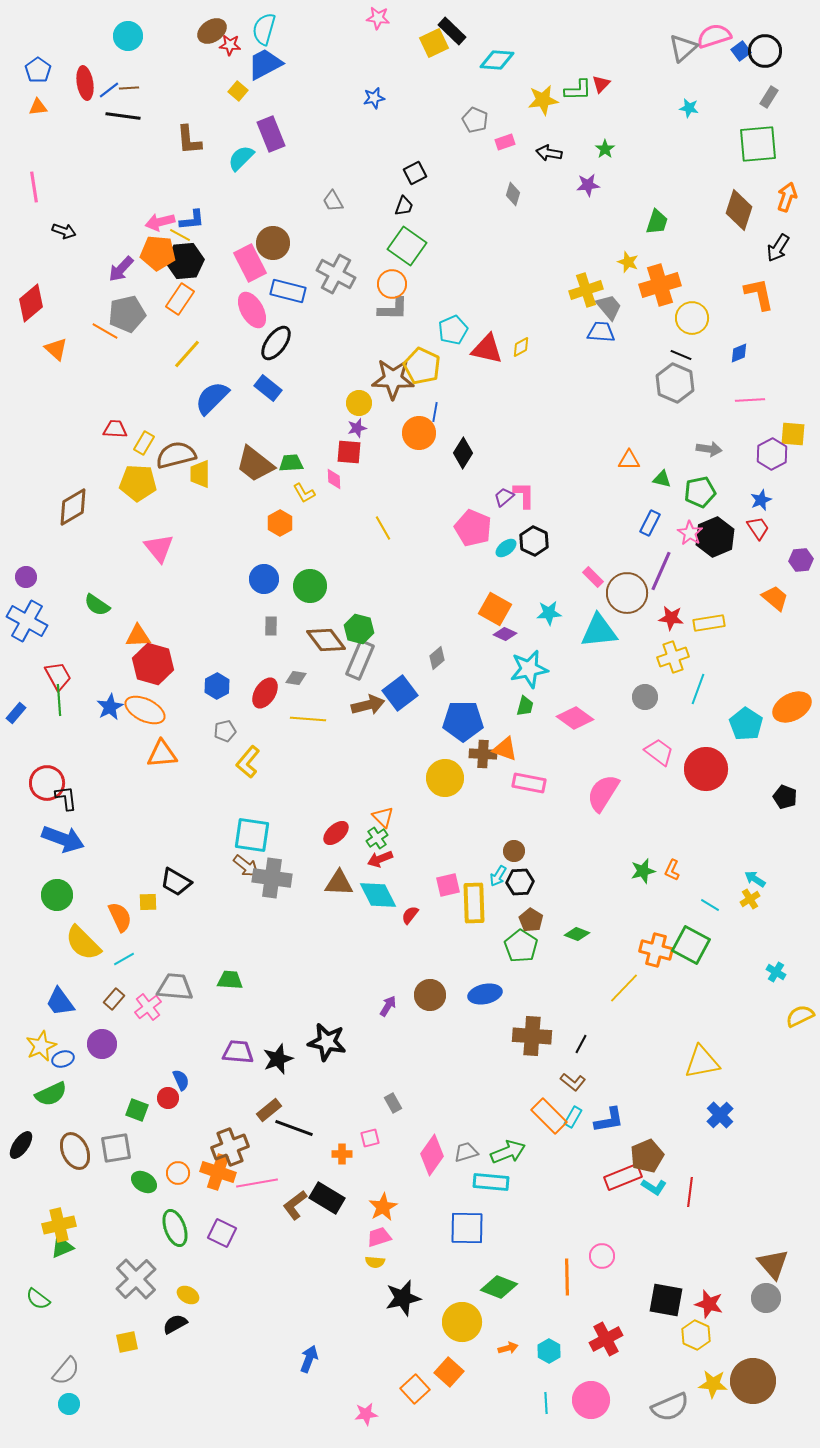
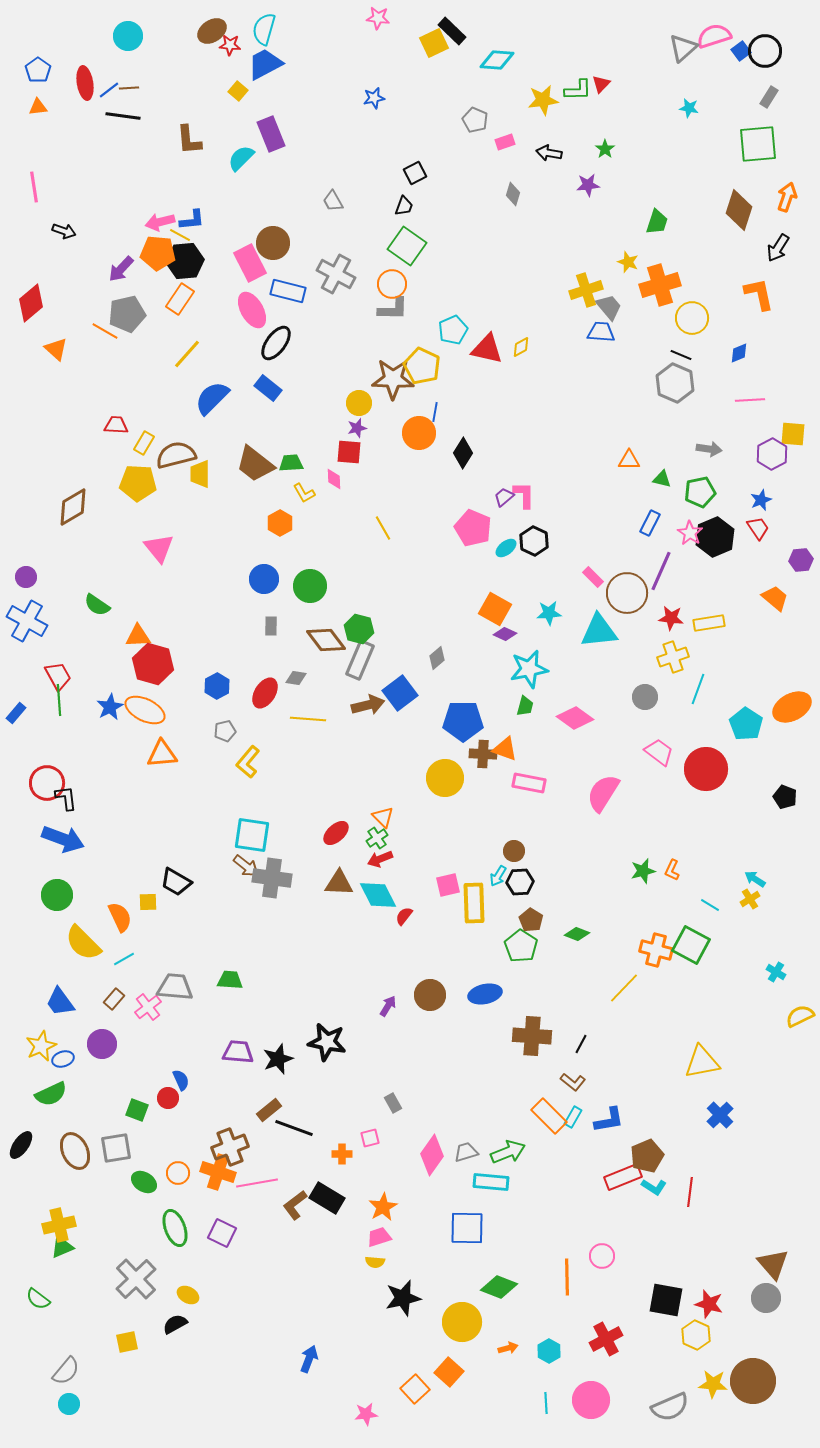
red trapezoid at (115, 429): moved 1 px right, 4 px up
red semicircle at (410, 915): moved 6 px left, 1 px down
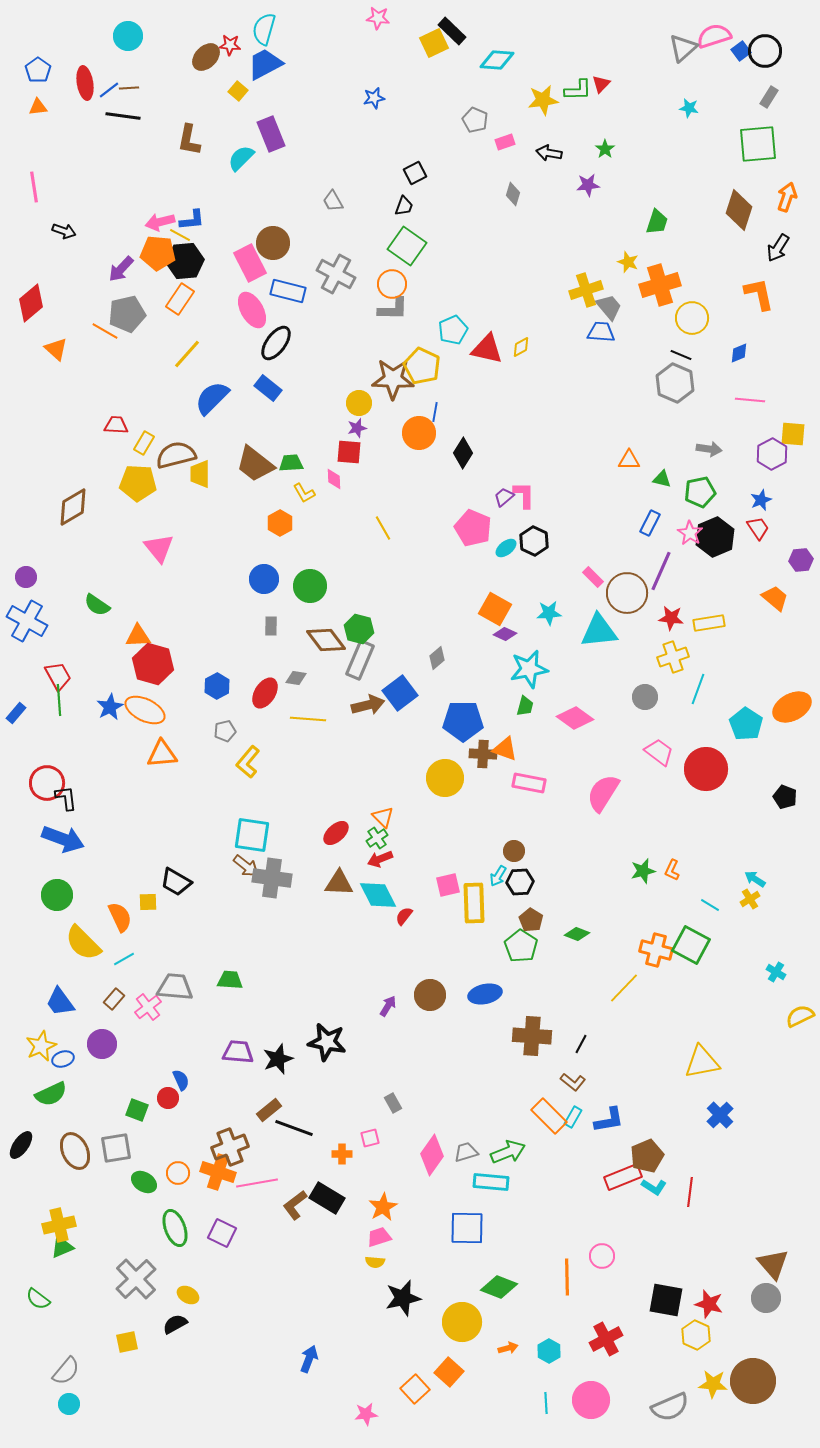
brown ellipse at (212, 31): moved 6 px left, 26 px down; rotated 12 degrees counterclockwise
brown L-shape at (189, 140): rotated 16 degrees clockwise
pink line at (750, 400): rotated 8 degrees clockwise
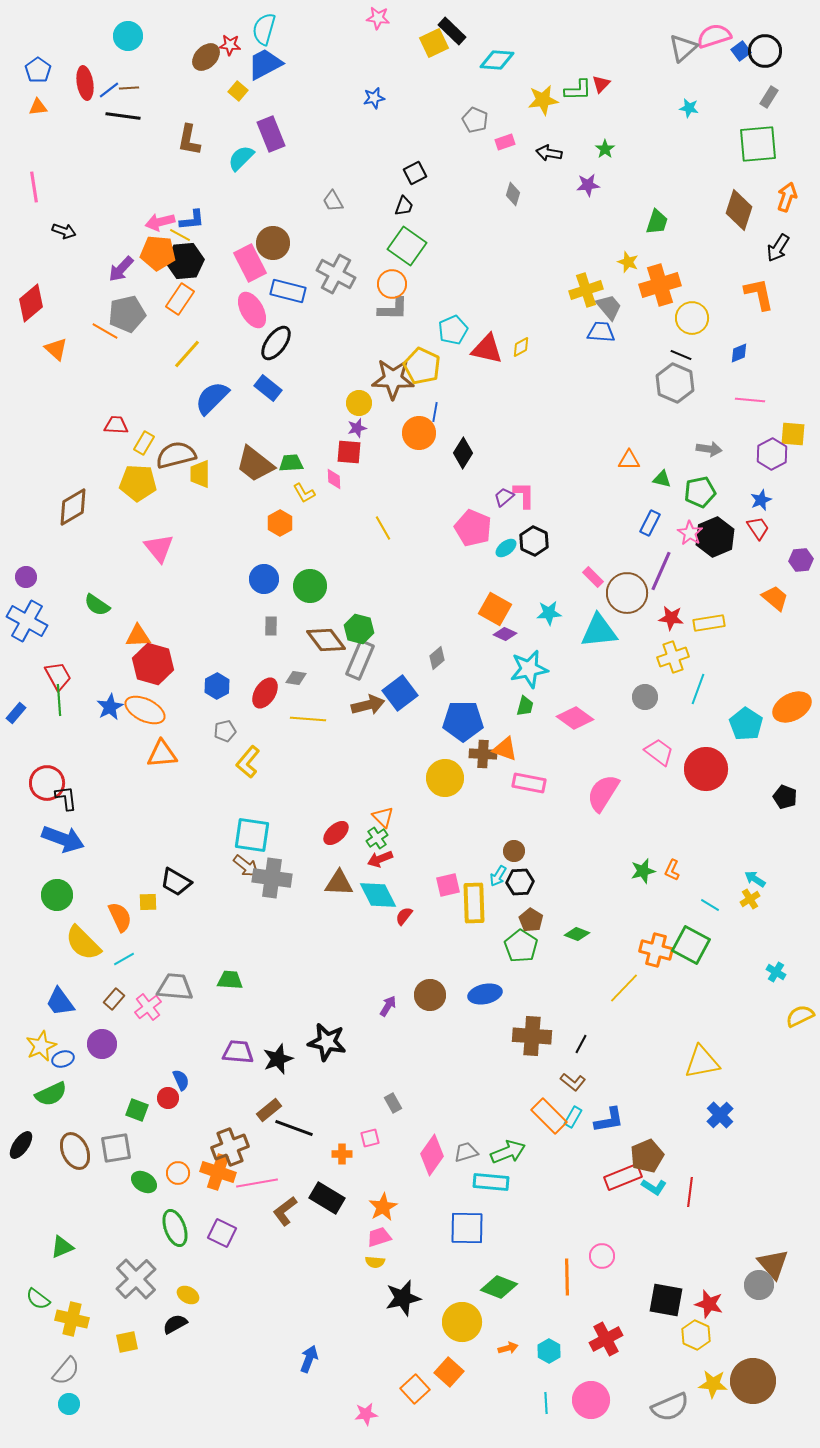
brown L-shape at (295, 1205): moved 10 px left, 6 px down
yellow cross at (59, 1225): moved 13 px right, 94 px down; rotated 28 degrees clockwise
gray circle at (766, 1298): moved 7 px left, 13 px up
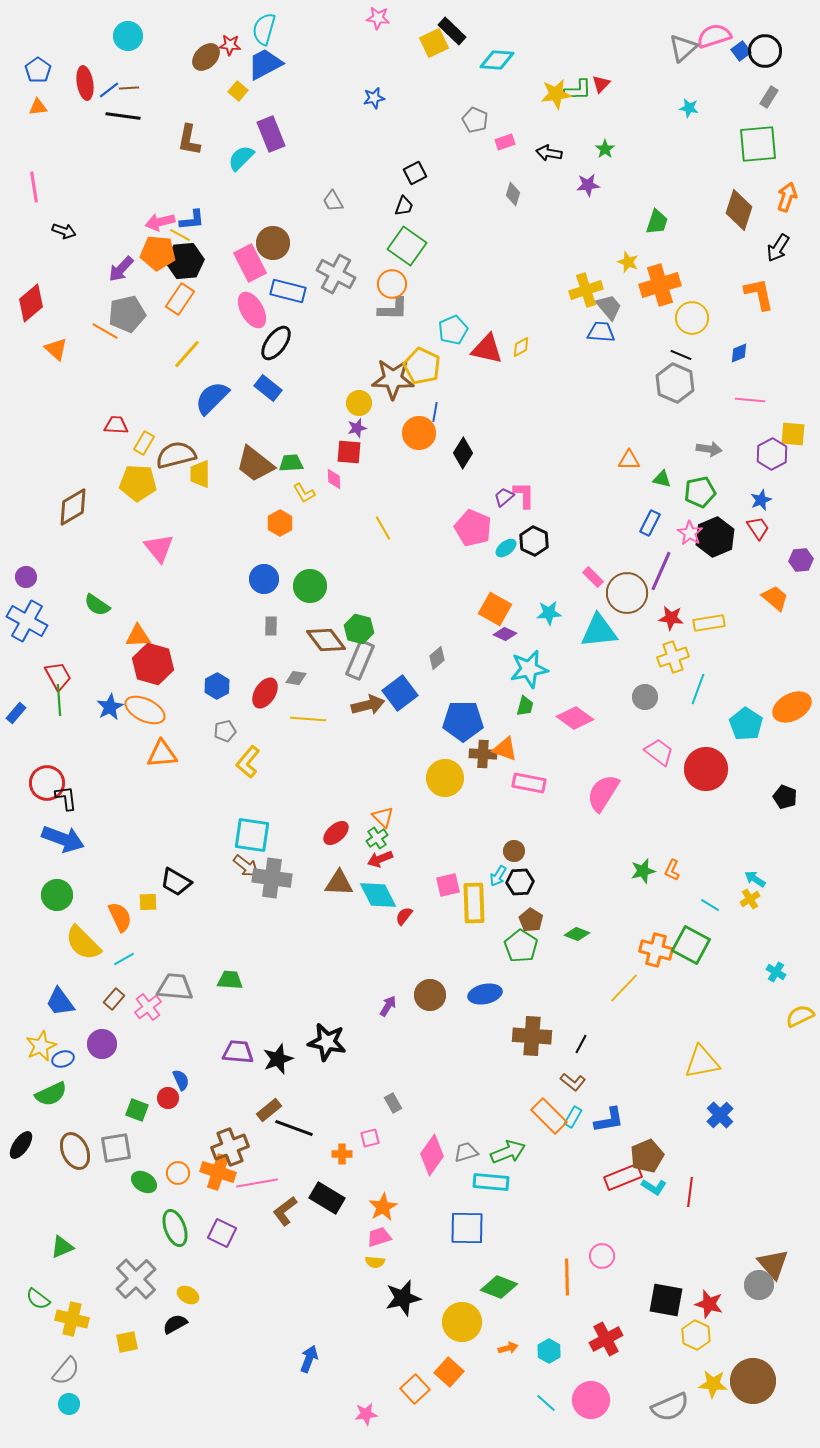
yellow star at (543, 100): moved 13 px right, 6 px up
cyan line at (546, 1403): rotated 45 degrees counterclockwise
